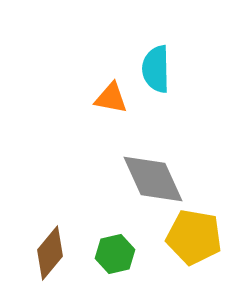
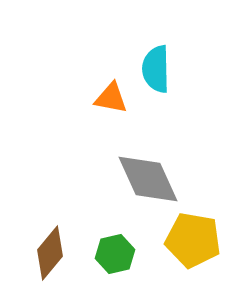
gray diamond: moved 5 px left
yellow pentagon: moved 1 px left, 3 px down
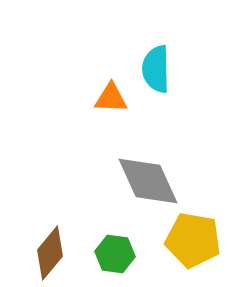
orange triangle: rotated 9 degrees counterclockwise
gray diamond: moved 2 px down
green hexagon: rotated 21 degrees clockwise
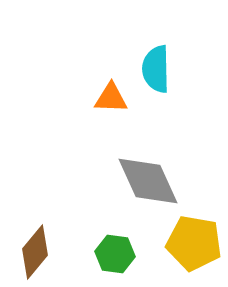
yellow pentagon: moved 1 px right, 3 px down
brown diamond: moved 15 px left, 1 px up
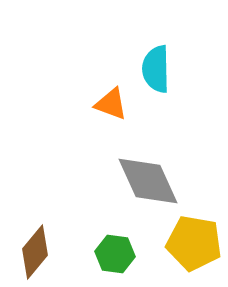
orange triangle: moved 6 px down; rotated 18 degrees clockwise
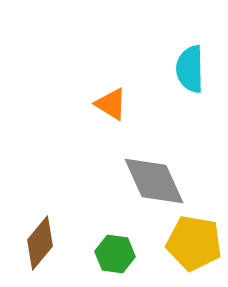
cyan semicircle: moved 34 px right
orange triangle: rotated 12 degrees clockwise
gray diamond: moved 6 px right
brown diamond: moved 5 px right, 9 px up
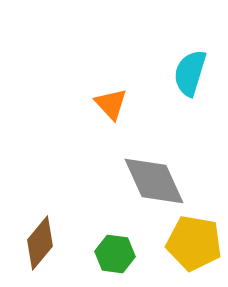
cyan semicircle: moved 4 px down; rotated 18 degrees clockwise
orange triangle: rotated 15 degrees clockwise
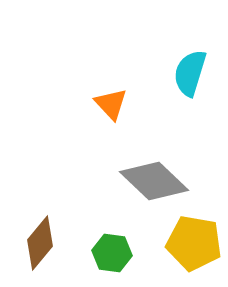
gray diamond: rotated 22 degrees counterclockwise
green hexagon: moved 3 px left, 1 px up
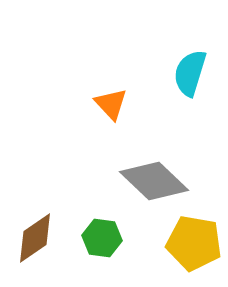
brown diamond: moved 5 px left, 5 px up; rotated 16 degrees clockwise
green hexagon: moved 10 px left, 15 px up
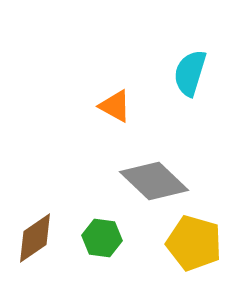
orange triangle: moved 4 px right, 2 px down; rotated 18 degrees counterclockwise
yellow pentagon: rotated 6 degrees clockwise
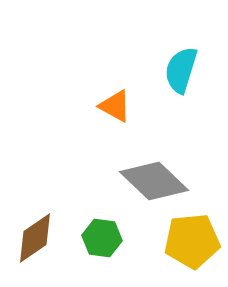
cyan semicircle: moved 9 px left, 3 px up
yellow pentagon: moved 2 px left, 2 px up; rotated 22 degrees counterclockwise
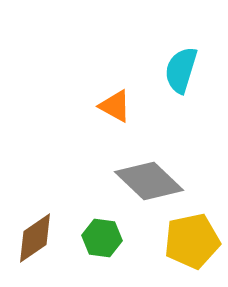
gray diamond: moved 5 px left
yellow pentagon: rotated 6 degrees counterclockwise
